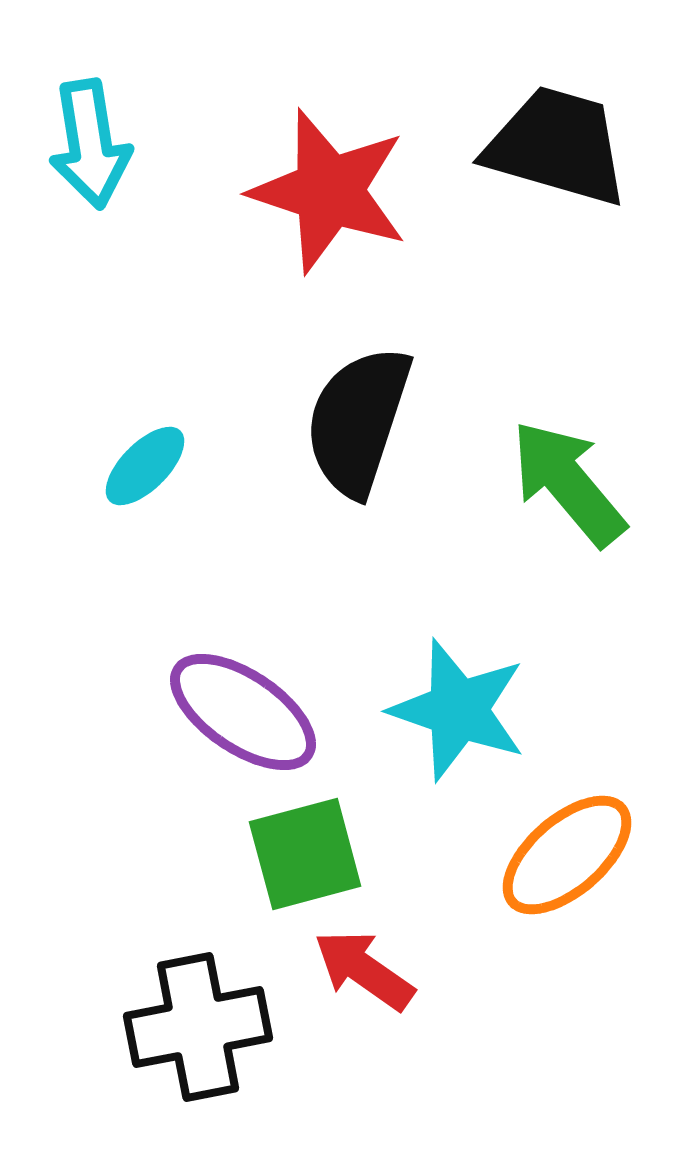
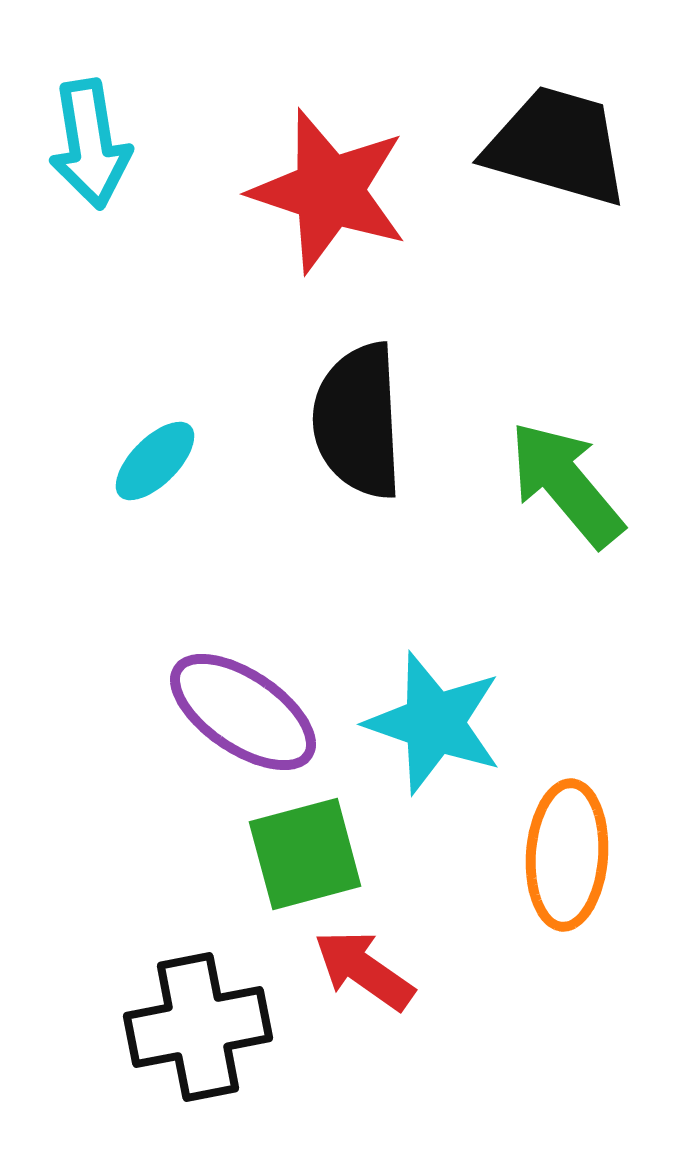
black semicircle: rotated 21 degrees counterclockwise
cyan ellipse: moved 10 px right, 5 px up
green arrow: moved 2 px left, 1 px down
cyan star: moved 24 px left, 13 px down
orange ellipse: rotated 45 degrees counterclockwise
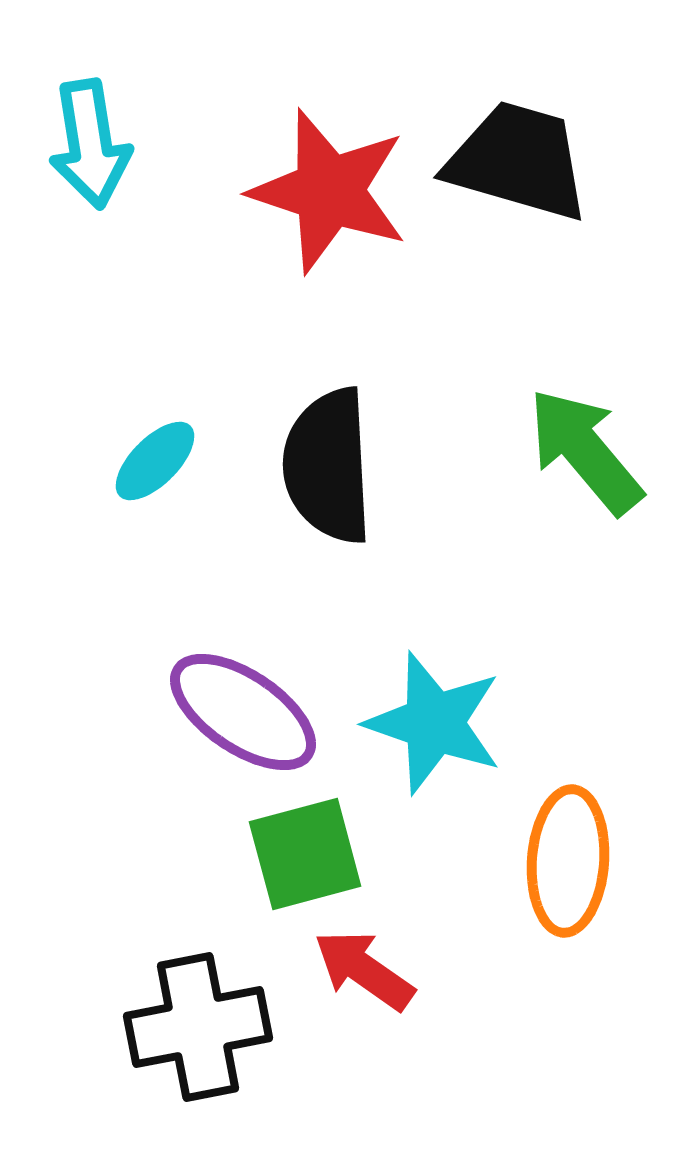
black trapezoid: moved 39 px left, 15 px down
black semicircle: moved 30 px left, 45 px down
green arrow: moved 19 px right, 33 px up
orange ellipse: moved 1 px right, 6 px down
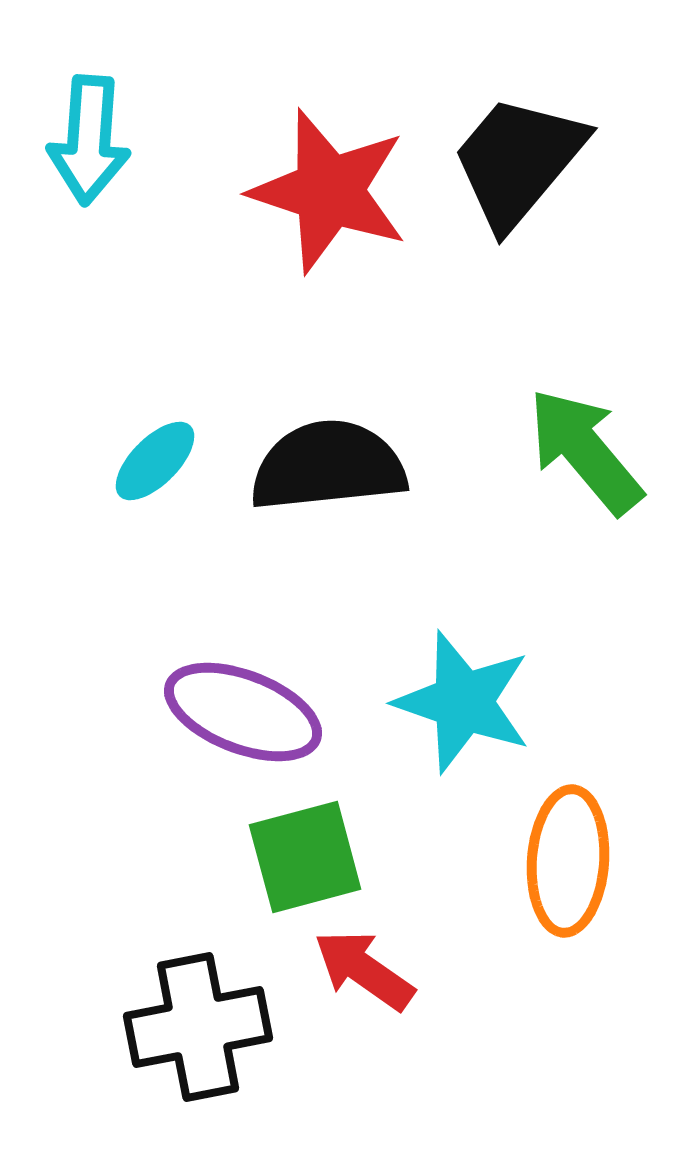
cyan arrow: moved 1 px left, 4 px up; rotated 13 degrees clockwise
black trapezoid: rotated 66 degrees counterclockwise
black semicircle: rotated 87 degrees clockwise
purple ellipse: rotated 13 degrees counterclockwise
cyan star: moved 29 px right, 21 px up
green square: moved 3 px down
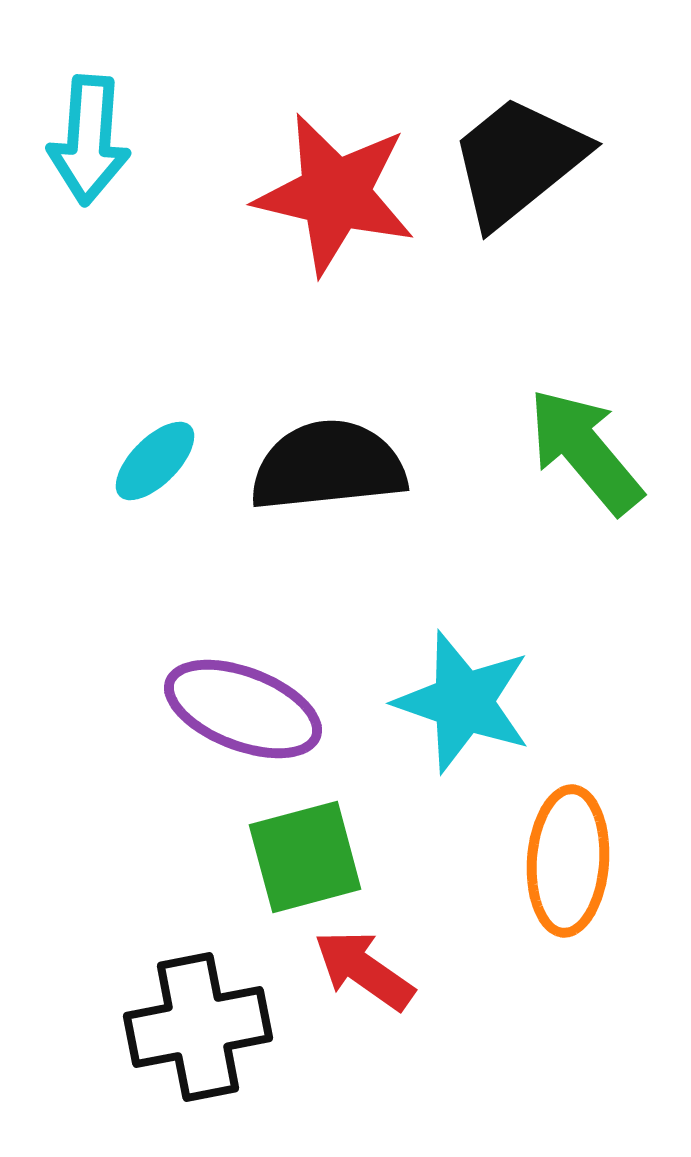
black trapezoid: rotated 11 degrees clockwise
red star: moved 6 px right, 3 px down; rotated 5 degrees counterclockwise
purple ellipse: moved 3 px up
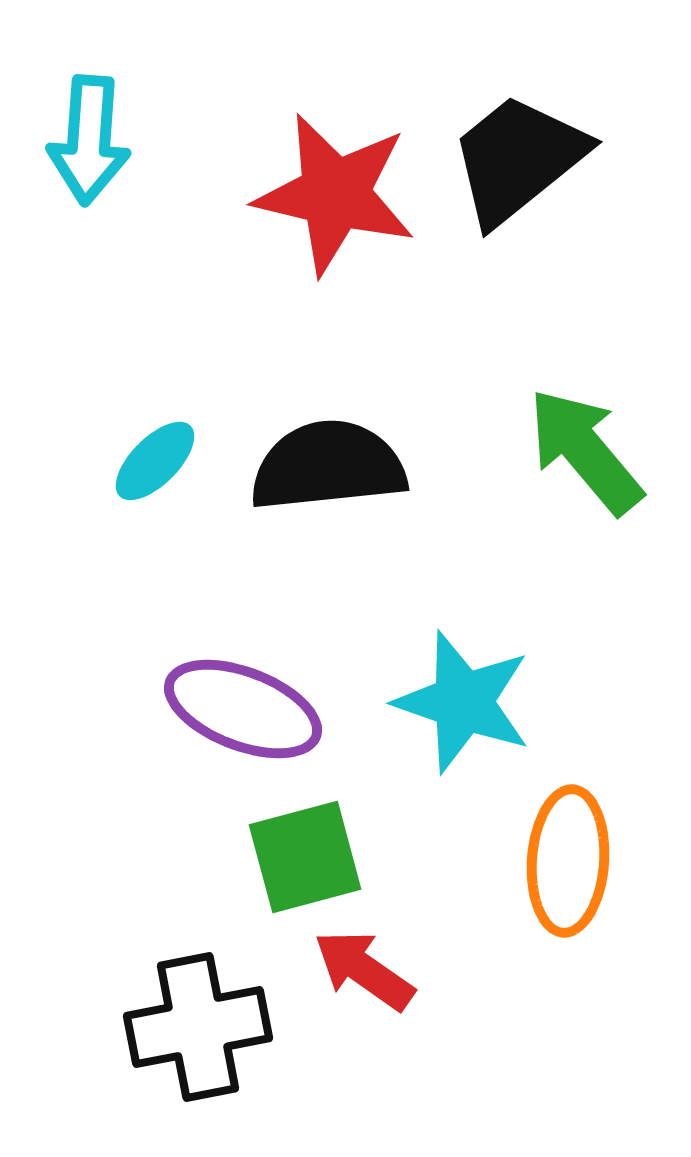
black trapezoid: moved 2 px up
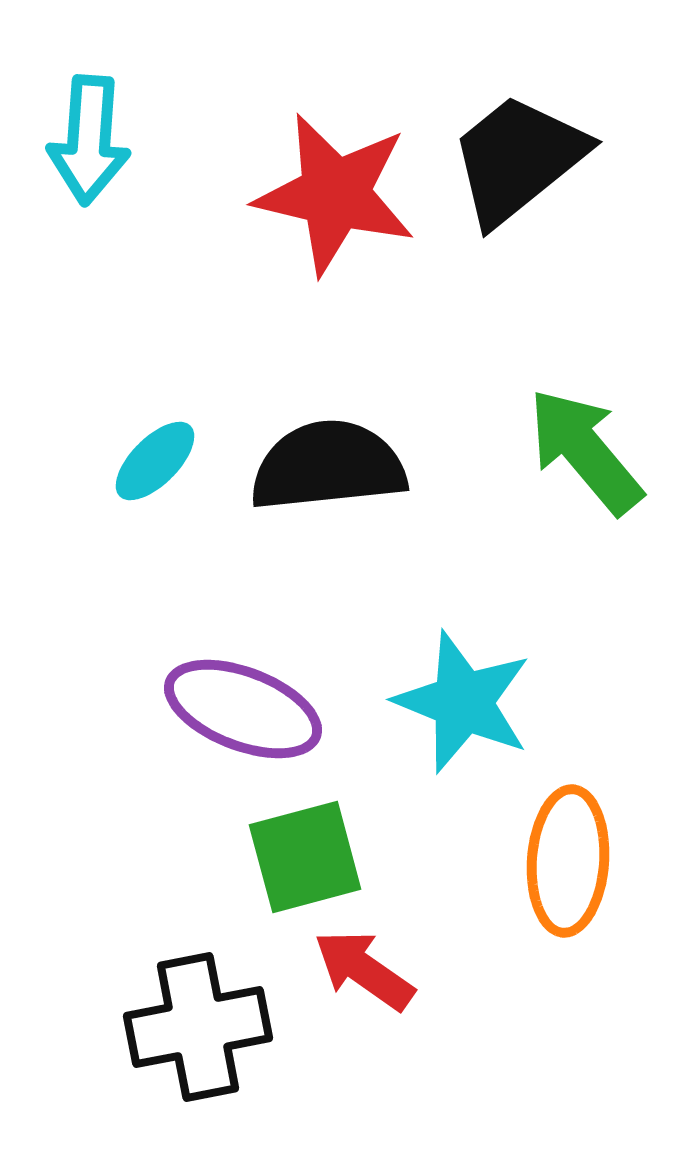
cyan star: rotated 3 degrees clockwise
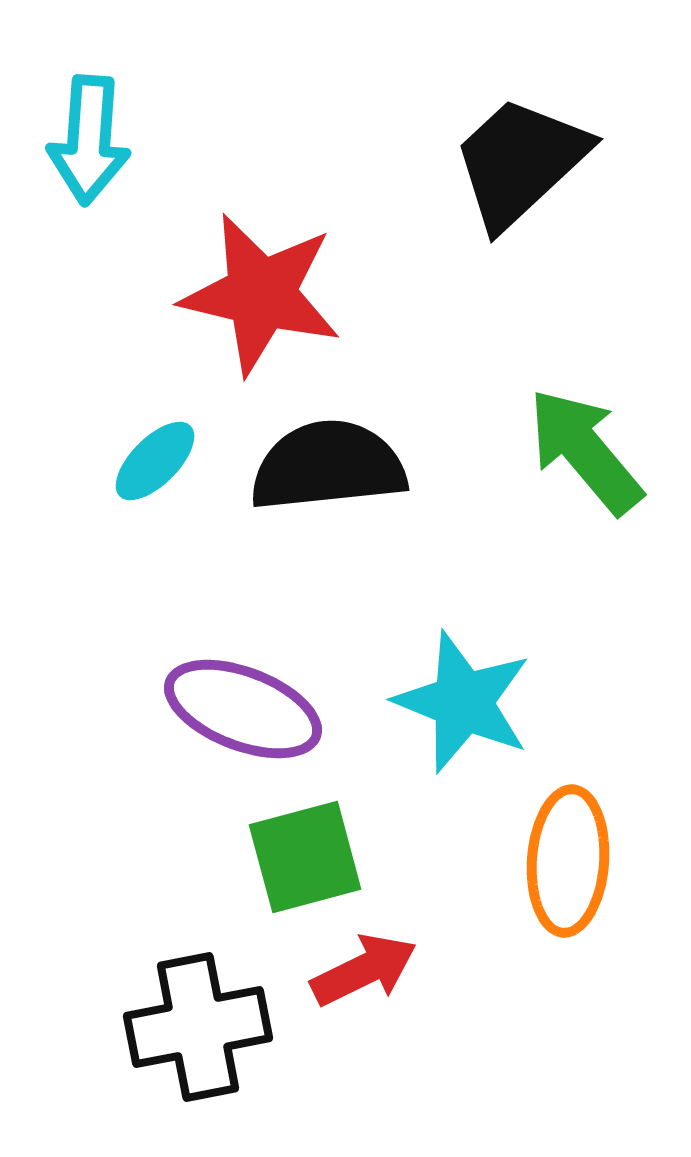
black trapezoid: moved 2 px right, 3 px down; rotated 4 degrees counterclockwise
red star: moved 74 px left, 100 px down
red arrow: rotated 119 degrees clockwise
